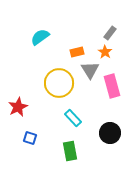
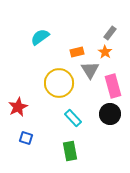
pink rectangle: moved 1 px right
black circle: moved 19 px up
blue square: moved 4 px left
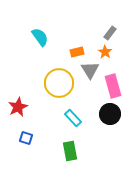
cyan semicircle: rotated 90 degrees clockwise
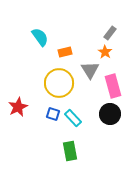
orange rectangle: moved 12 px left
blue square: moved 27 px right, 24 px up
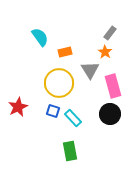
blue square: moved 3 px up
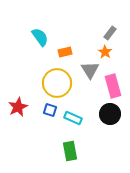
yellow circle: moved 2 px left
blue square: moved 3 px left, 1 px up
cyan rectangle: rotated 24 degrees counterclockwise
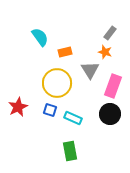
orange star: rotated 16 degrees counterclockwise
pink rectangle: rotated 35 degrees clockwise
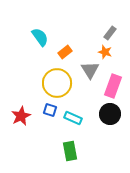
orange rectangle: rotated 24 degrees counterclockwise
red star: moved 3 px right, 9 px down
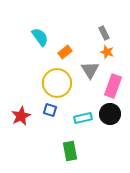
gray rectangle: moved 6 px left; rotated 64 degrees counterclockwise
orange star: moved 2 px right
cyan rectangle: moved 10 px right; rotated 36 degrees counterclockwise
